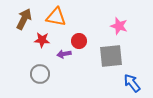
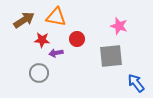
brown arrow: moved 1 px down; rotated 30 degrees clockwise
red circle: moved 2 px left, 2 px up
purple arrow: moved 8 px left, 1 px up
gray circle: moved 1 px left, 1 px up
blue arrow: moved 4 px right
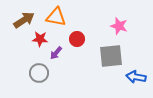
red star: moved 2 px left, 1 px up
purple arrow: rotated 40 degrees counterclockwise
blue arrow: moved 6 px up; rotated 42 degrees counterclockwise
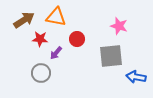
gray circle: moved 2 px right
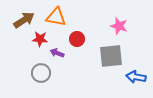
purple arrow: moved 1 px right; rotated 72 degrees clockwise
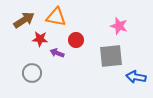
red circle: moved 1 px left, 1 px down
gray circle: moved 9 px left
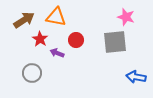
pink star: moved 7 px right, 9 px up
red star: rotated 28 degrees clockwise
gray square: moved 4 px right, 14 px up
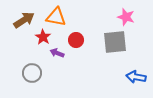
red star: moved 3 px right, 2 px up
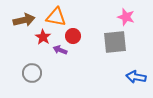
brown arrow: rotated 20 degrees clockwise
red circle: moved 3 px left, 4 px up
purple arrow: moved 3 px right, 3 px up
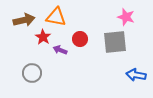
red circle: moved 7 px right, 3 px down
blue arrow: moved 2 px up
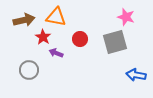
gray square: rotated 10 degrees counterclockwise
purple arrow: moved 4 px left, 3 px down
gray circle: moved 3 px left, 3 px up
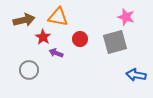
orange triangle: moved 2 px right
